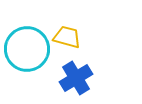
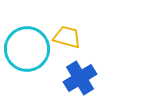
blue cross: moved 4 px right
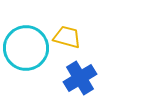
cyan circle: moved 1 px left, 1 px up
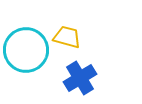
cyan circle: moved 2 px down
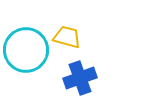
blue cross: rotated 12 degrees clockwise
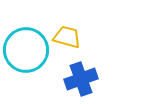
blue cross: moved 1 px right, 1 px down
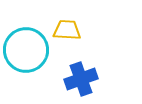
yellow trapezoid: moved 7 px up; rotated 12 degrees counterclockwise
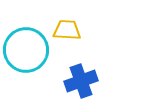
blue cross: moved 2 px down
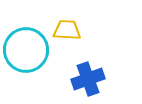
blue cross: moved 7 px right, 2 px up
